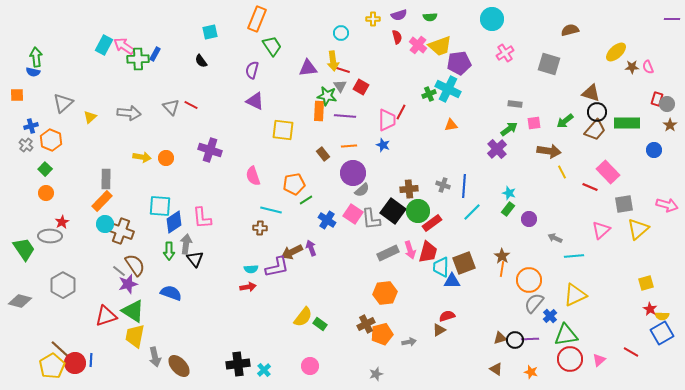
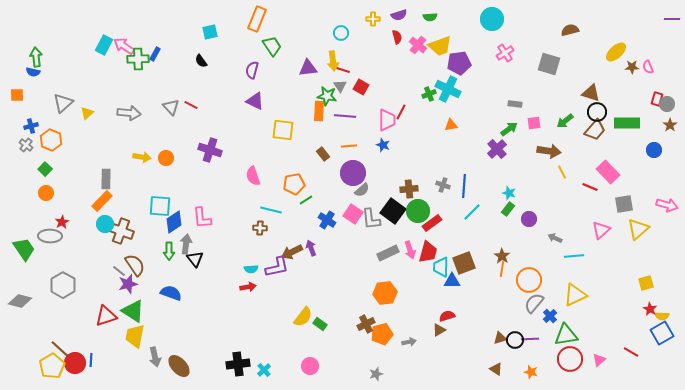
yellow triangle at (90, 117): moved 3 px left, 4 px up
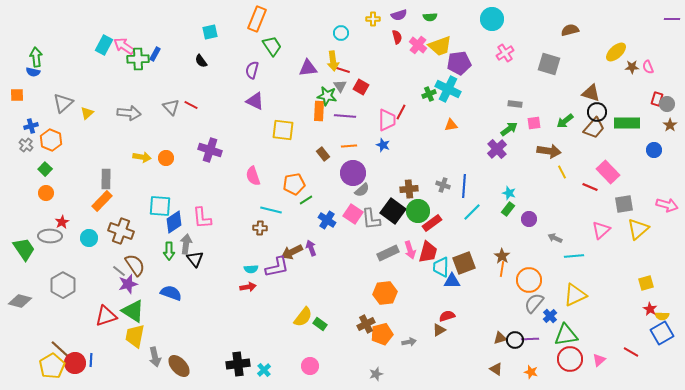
brown trapezoid at (595, 130): moved 1 px left, 2 px up
cyan circle at (105, 224): moved 16 px left, 14 px down
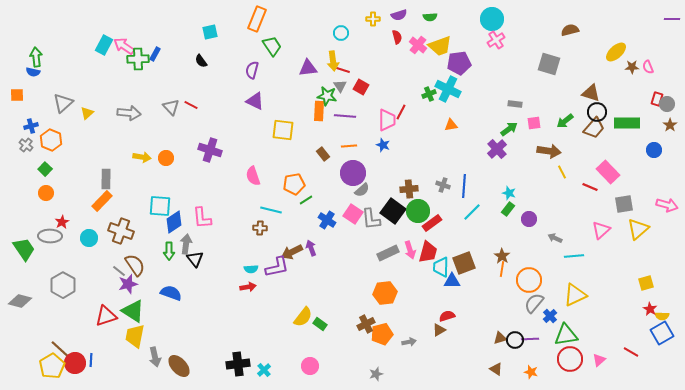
pink cross at (505, 53): moved 9 px left, 13 px up
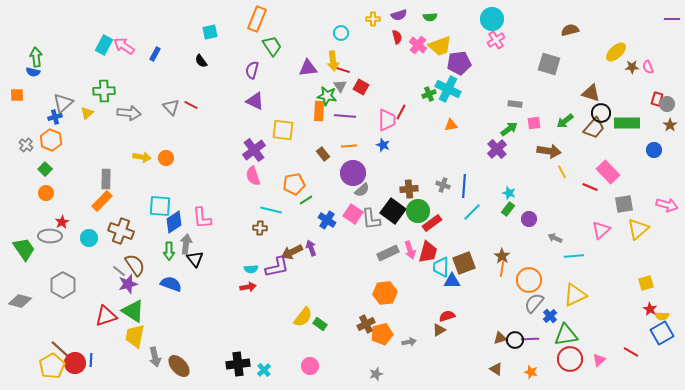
green cross at (138, 59): moved 34 px left, 32 px down
black circle at (597, 112): moved 4 px right, 1 px down
blue cross at (31, 126): moved 24 px right, 9 px up
purple cross at (210, 150): moved 44 px right; rotated 35 degrees clockwise
blue semicircle at (171, 293): moved 9 px up
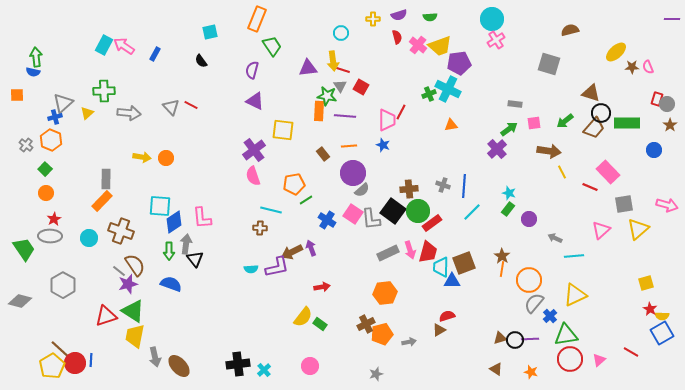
red star at (62, 222): moved 8 px left, 3 px up
red arrow at (248, 287): moved 74 px right
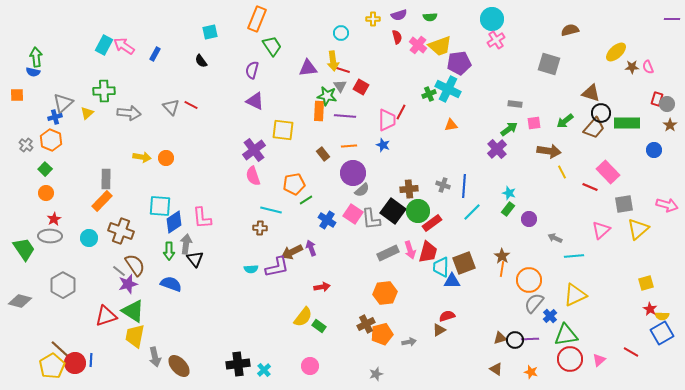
green rectangle at (320, 324): moved 1 px left, 2 px down
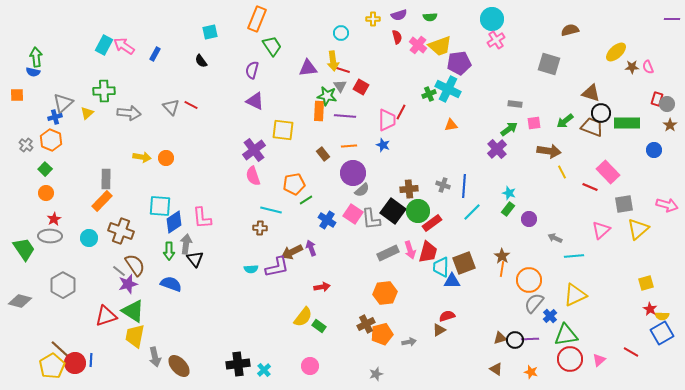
brown trapezoid at (594, 128): moved 2 px left, 1 px up; rotated 110 degrees counterclockwise
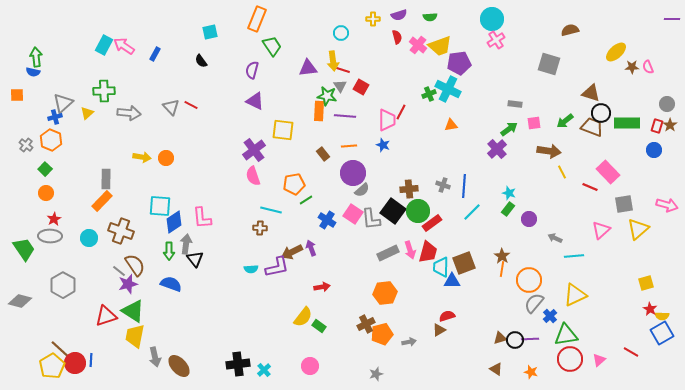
red rectangle at (657, 99): moved 27 px down
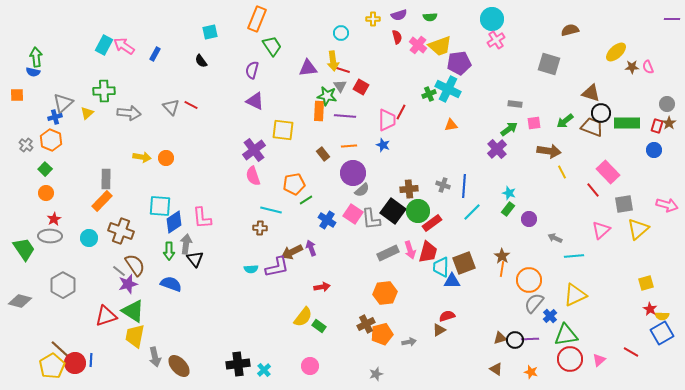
brown star at (670, 125): moved 1 px left, 2 px up
red line at (590, 187): moved 3 px right, 3 px down; rotated 28 degrees clockwise
